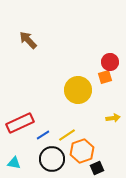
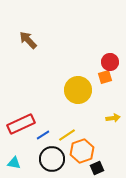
red rectangle: moved 1 px right, 1 px down
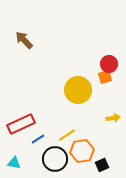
brown arrow: moved 4 px left
red circle: moved 1 px left, 2 px down
blue line: moved 5 px left, 4 px down
orange hexagon: rotated 10 degrees clockwise
black circle: moved 3 px right
black square: moved 5 px right, 3 px up
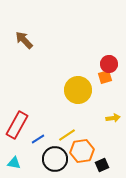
red rectangle: moved 4 px left, 1 px down; rotated 36 degrees counterclockwise
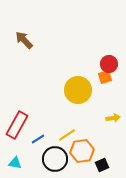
cyan triangle: moved 1 px right
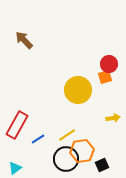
black circle: moved 11 px right
cyan triangle: moved 5 px down; rotated 48 degrees counterclockwise
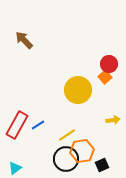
orange square: rotated 24 degrees counterclockwise
yellow arrow: moved 2 px down
blue line: moved 14 px up
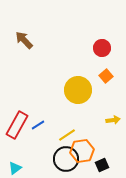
red circle: moved 7 px left, 16 px up
orange square: moved 1 px right, 1 px up
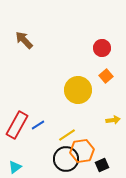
cyan triangle: moved 1 px up
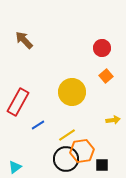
yellow circle: moved 6 px left, 2 px down
red rectangle: moved 1 px right, 23 px up
black square: rotated 24 degrees clockwise
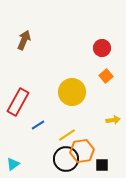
brown arrow: rotated 66 degrees clockwise
cyan triangle: moved 2 px left, 3 px up
